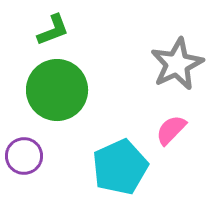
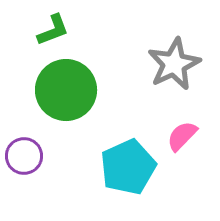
gray star: moved 3 px left
green circle: moved 9 px right
pink semicircle: moved 11 px right, 6 px down
cyan pentagon: moved 8 px right
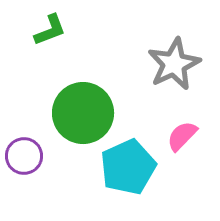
green L-shape: moved 3 px left
green circle: moved 17 px right, 23 px down
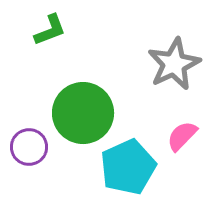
purple circle: moved 5 px right, 9 px up
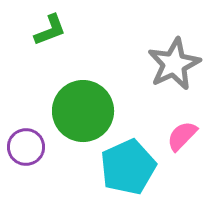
green circle: moved 2 px up
purple circle: moved 3 px left
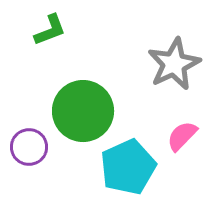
purple circle: moved 3 px right
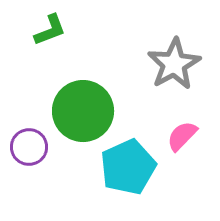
gray star: rotated 4 degrees counterclockwise
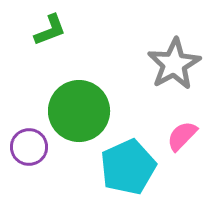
green circle: moved 4 px left
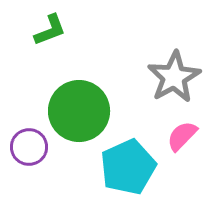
gray star: moved 13 px down
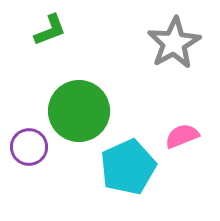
gray star: moved 34 px up
pink semicircle: rotated 24 degrees clockwise
